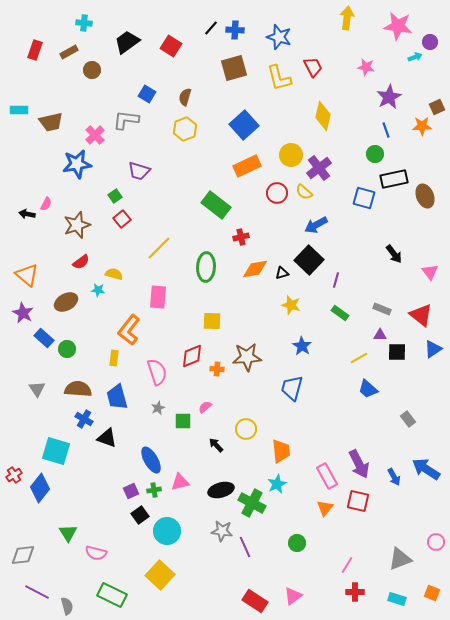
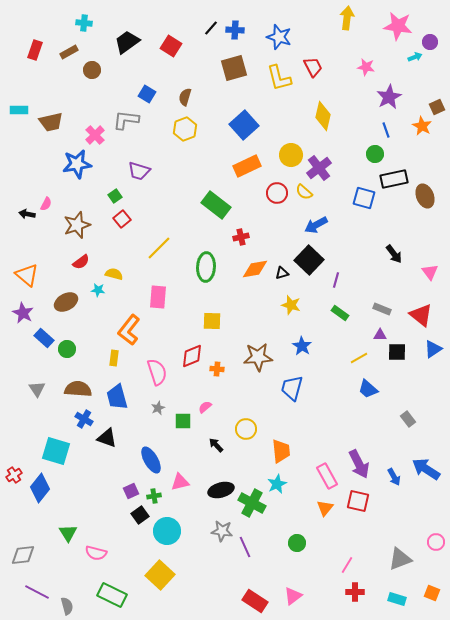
orange star at (422, 126): rotated 30 degrees clockwise
brown star at (247, 357): moved 11 px right
green cross at (154, 490): moved 6 px down
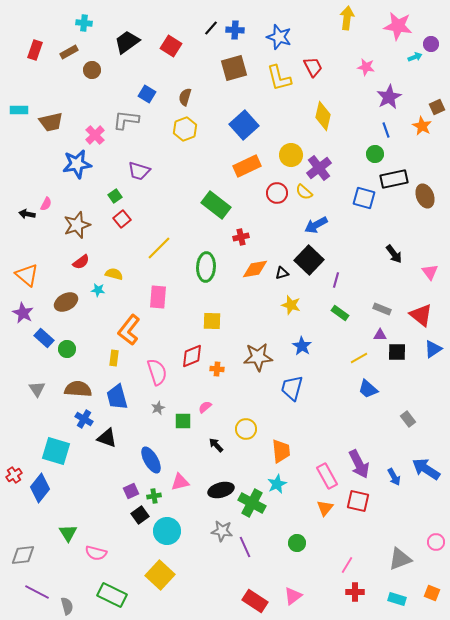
purple circle at (430, 42): moved 1 px right, 2 px down
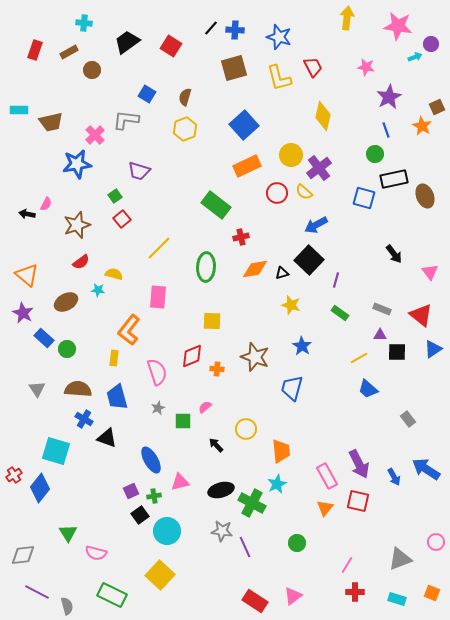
brown star at (258, 357): moved 3 px left; rotated 24 degrees clockwise
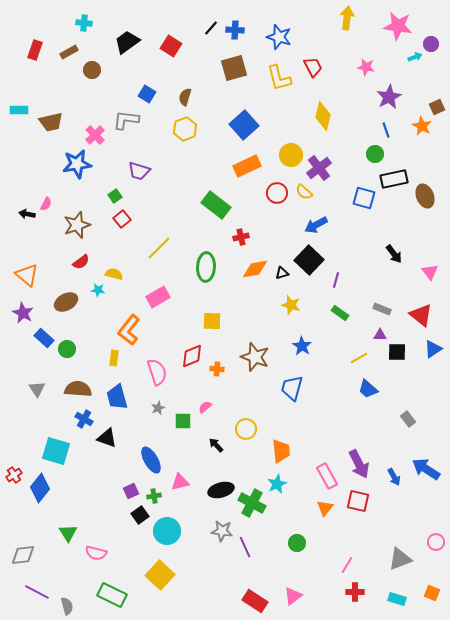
pink rectangle at (158, 297): rotated 55 degrees clockwise
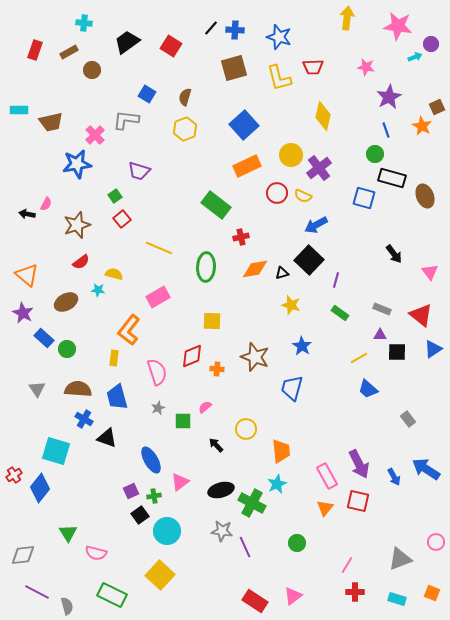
red trapezoid at (313, 67): rotated 115 degrees clockwise
black rectangle at (394, 179): moved 2 px left, 1 px up; rotated 28 degrees clockwise
yellow semicircle at (304, 192): moved 1 px left, 4 px down; rotated 18 degrees counterclockwise
yellow line at (159, 248): rotated 68 degrees clockwise
pink triangle at (180, 482): rotated 24 degrees counterclockwise
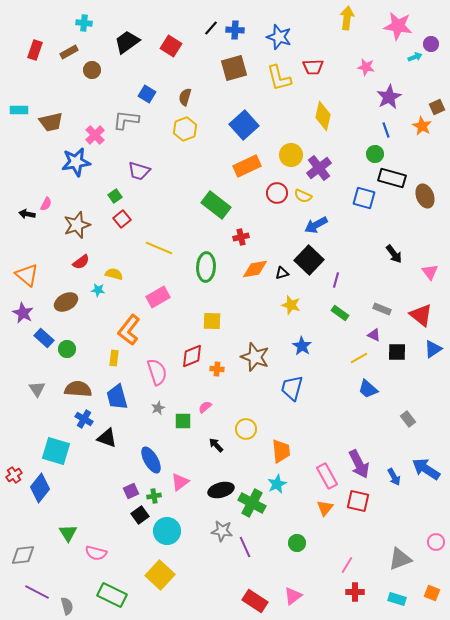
blue star at (77, 164): moved 1 px left, 2 px up
purple triangle at (380, 335): moved 6 px left; rotated 24 degrees clockwise
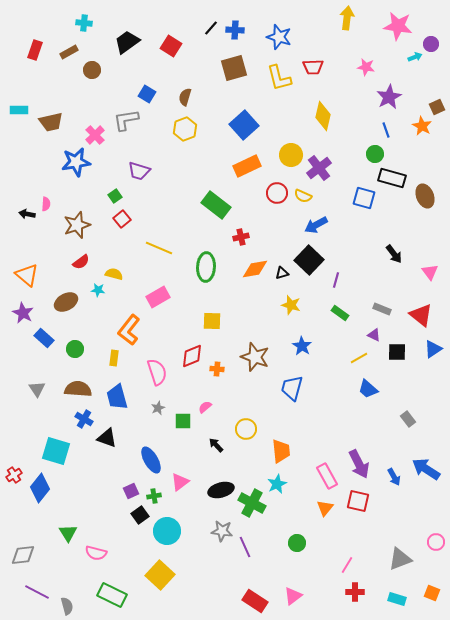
gray L-shape at (126, 120): rotated 16 degrees counterclockwise
pink semicircle at (46, 204): rotated 24 degrees counterclockwise
green circle at (67, 349): moved 8 px right
